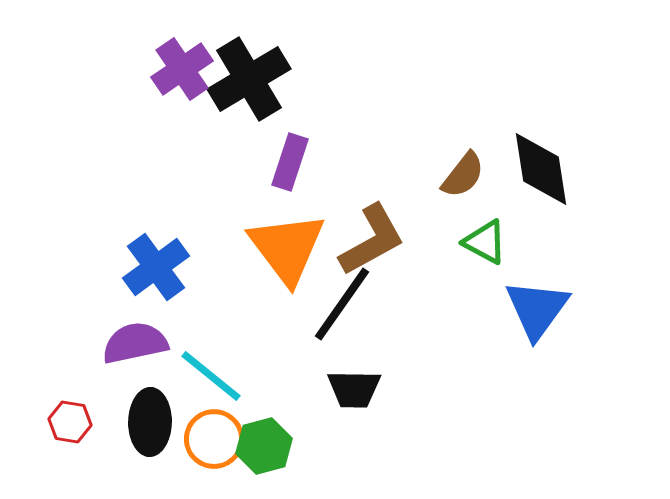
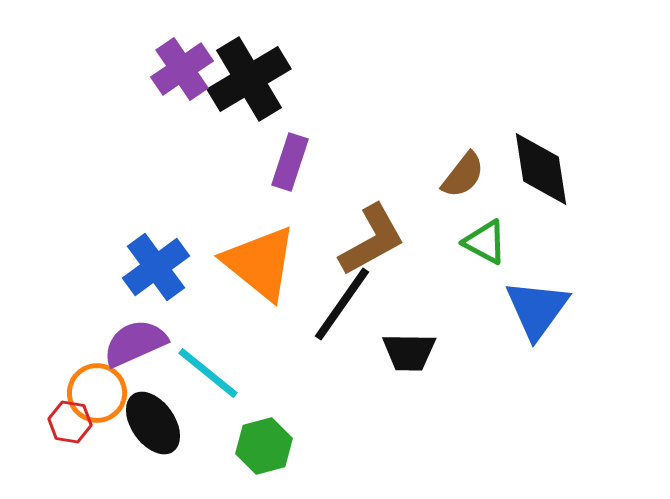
orange triangle: moved 27 px left, 15 px down; rotated 14 degrees counterclockwise
purple semicircle: rotated 12 degrees counterclockwise
cyan line: moved 3 px left, 3 px up
black trapezoid: moved 55 px right, 37 px up
black ellipse: moved 3 px right, 1 px down; rotated 36 degrees counterclockwise
orange circle: moved 117 px left, 46 px up
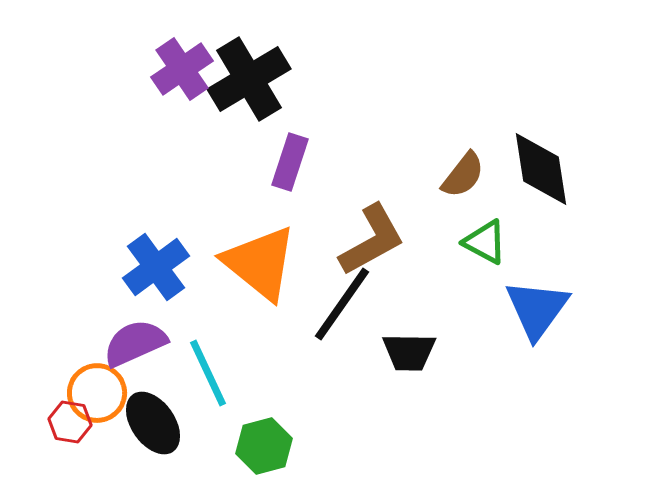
cyan line: rotated 26 degrees clockwise
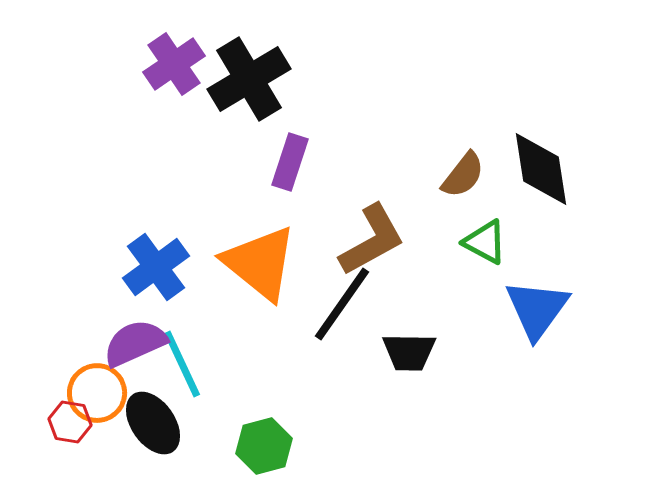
purple cross: moved 8 px left, 5 px up
cyan line: moved 26 px left, 9 px up
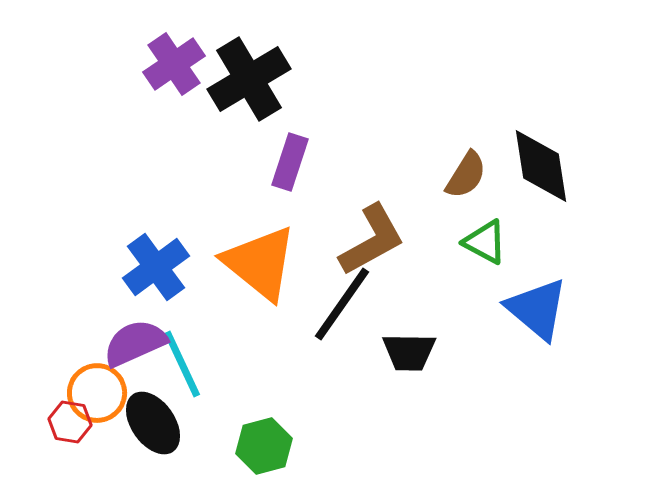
black diamond: moved 3 px up
brown semicircle: moved 3 px right; rotated 6 degrees counterclockwise
blue triangle: rotated 26 degrees counterclockwise
